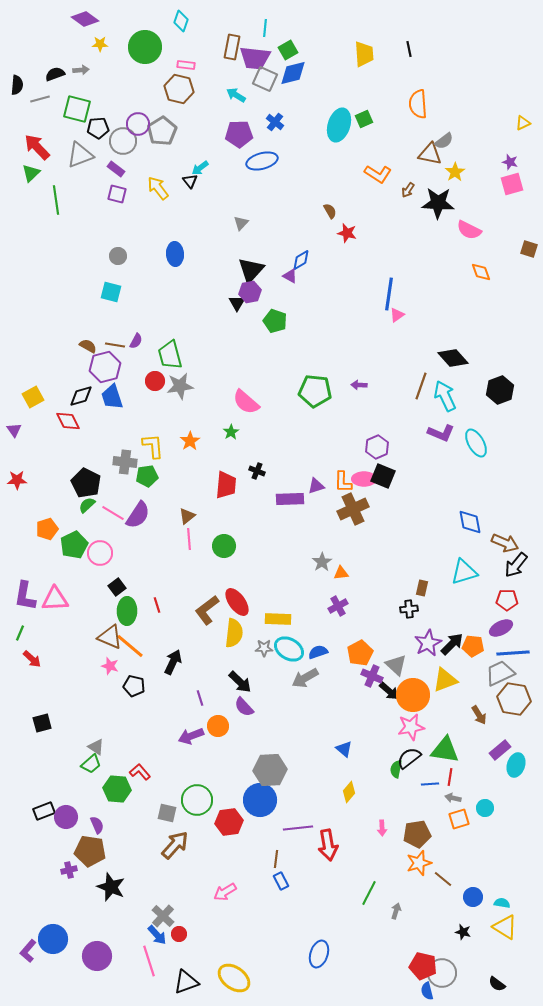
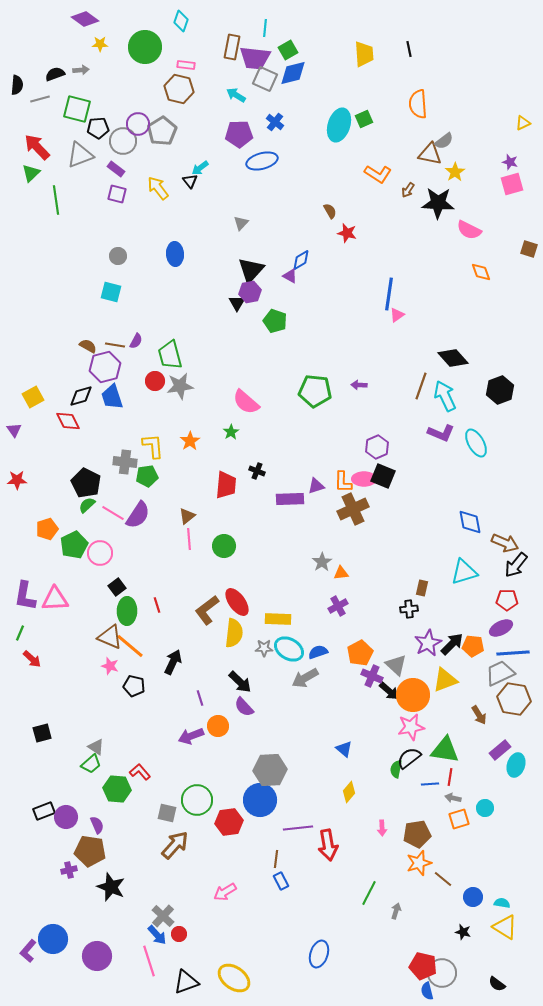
black square at (42, 723): moved 10 px down
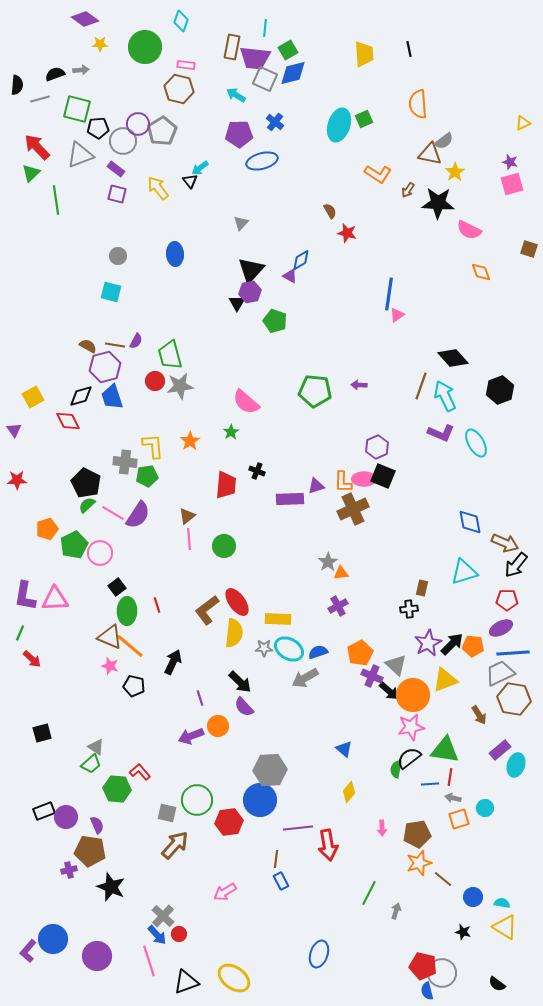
gray star at (322, 562): moved 6 px right
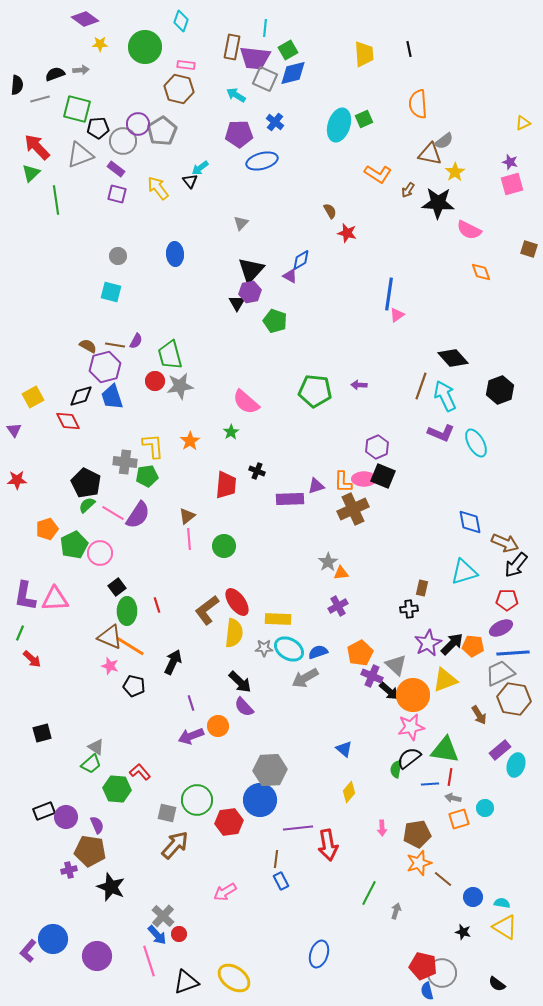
orange line at (130, 646): rotated 8 degrees counterclockwise
purple line at (200, 698): moved 9 px left, 5 px down
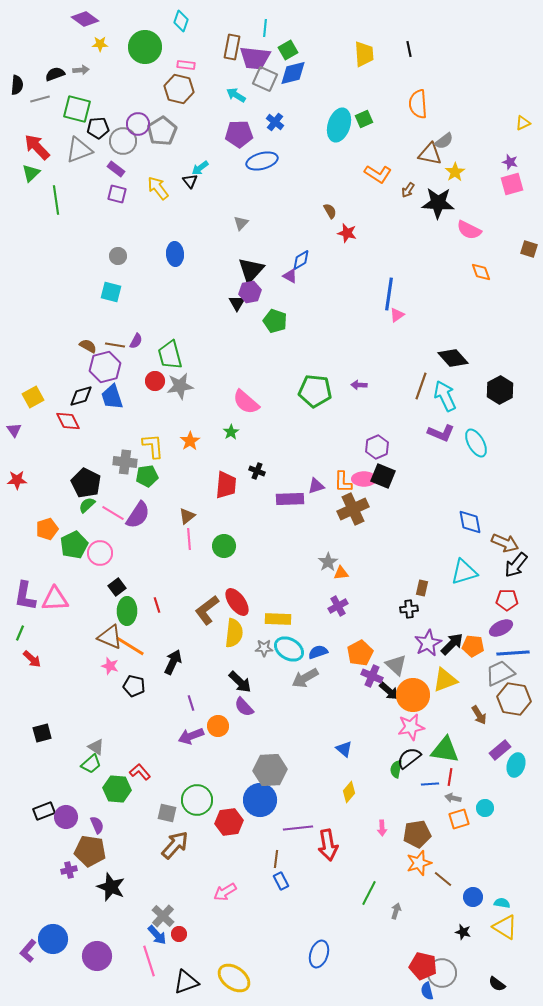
gray triangle at (80, 155): moved 1 px left, 5 px up
black hexagon at (500, 390): rotated 8 degrees counterclockwise
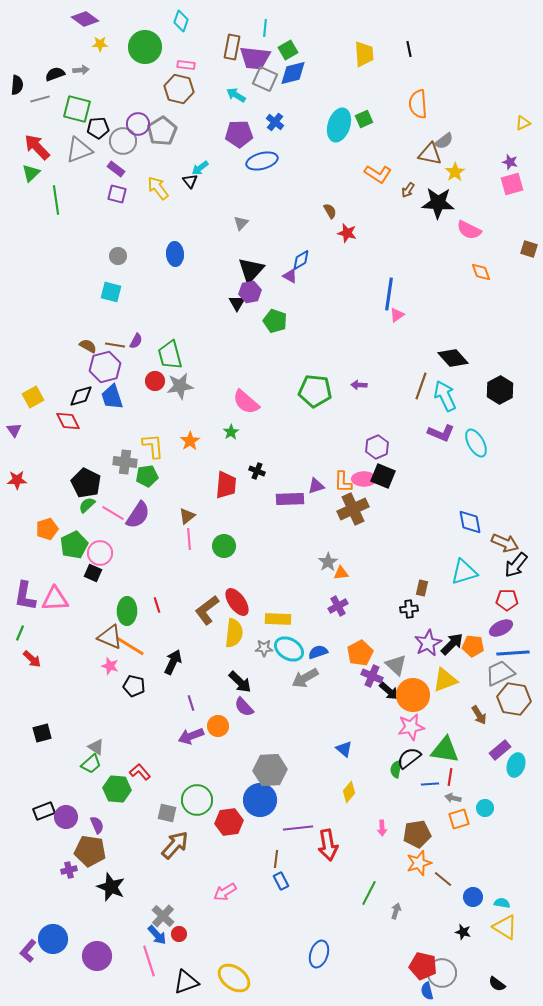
black square at (117, 587): moved 24 px left, 14 px up; rotated 30 degrees counterclockwise
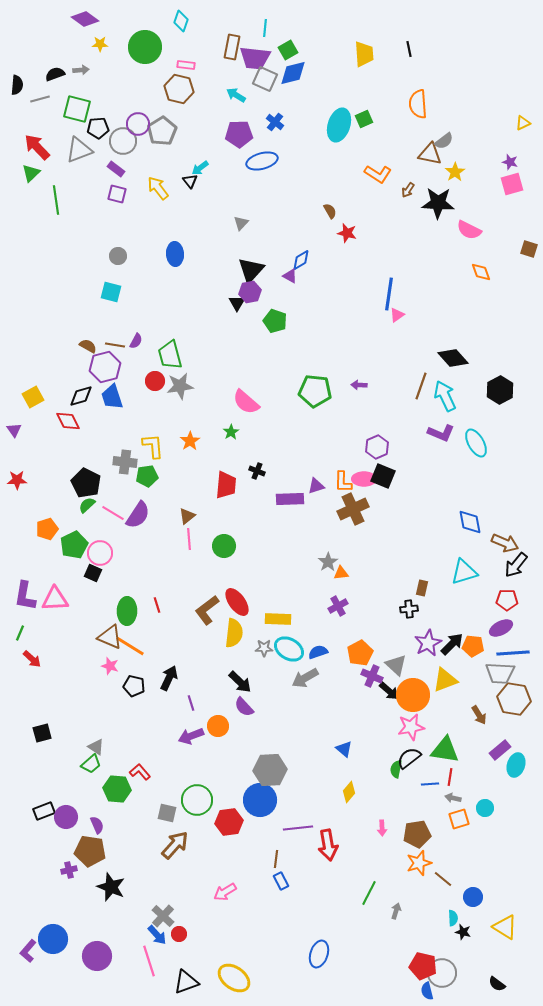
black arrow at (173, 662): moved 4 px left, 16 px down
gray trapezoid at (500, 673): rotated 152 degrees counterclockwise
cyan semicircle at (502, 903): moved 49 px left, 15 px down; rotated 77 degrees clockwise
